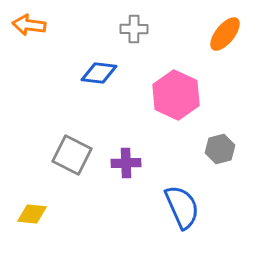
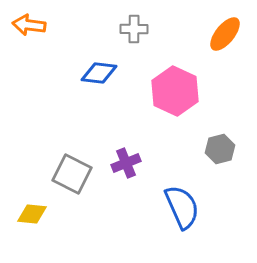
pink hexagon: moved 1 px left, 4 px up
gray square: moved 19 px down
purple cross: rotated 20 degrees counterclockwise
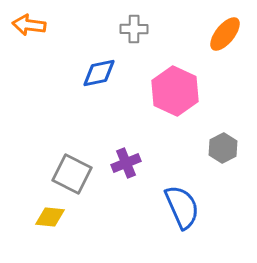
blue diamond: rotated 18 degrees counterclockwise
gray hexagon: moved 3 px right, 1 px up; rotated 12 degrees counterclockwise
yellow diamond: moved 18 px right, 3 px down
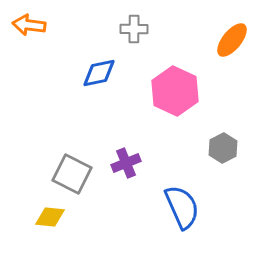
orange ellipse: moved 7 px right, 6 px down
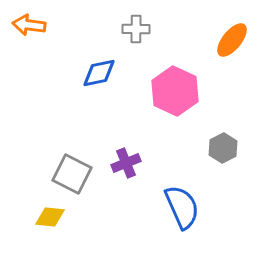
gray cross: moved 2 px right
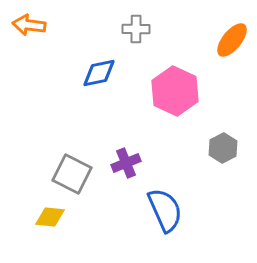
blue semicircle: moved 17 px left, 3 px down
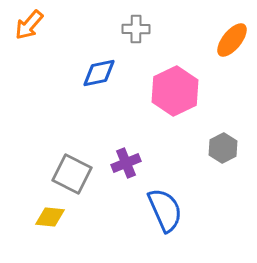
orange arrow: rotated 56 degrees counterclockwise
pink hexagon: rotated 9 degrees clockwise
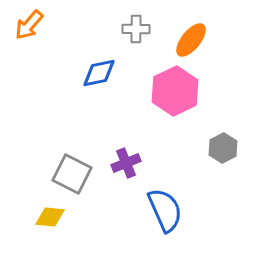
orange ellipse: moved 41 px left
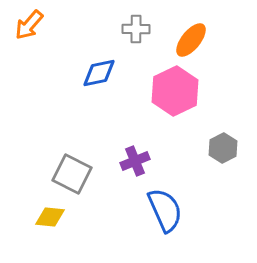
purple cross: moved 9 px right, 2 px up
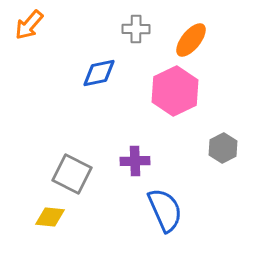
purple cross: rotated 20 degrees clockwise
